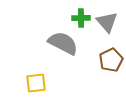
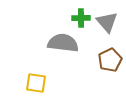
gray semicircle: rotated 20 degrees counterclockwise
brown pentagon: moved 1 px left
yellow square: rotated 15 degrees clockwise
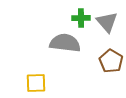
gray semicircle: moved 2 px right
brown pentagon: moved 1 px right, 1 px down; rotated 15 degrees counterclockwise
yellow square: rotated 10 degrees counterclockwise
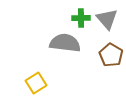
gray triangle: moved 3 px up
brown pentagon: moved 6 px up
yellow square: rotated 30 degrees counterclockwise
